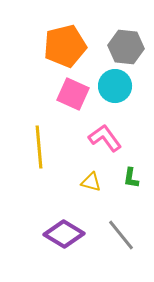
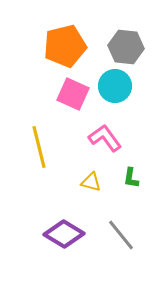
yellow line: rotated 9 degrees counterclockwise
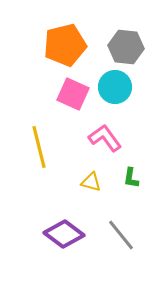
orange pentagon: moved 1 px up
cyan circle: moved 1 px down
purple diamond: rotated 6 degrees clockwise
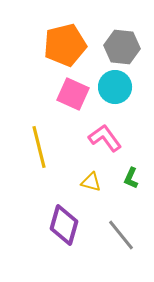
gray hexagon: moved 4 px left
green L-shape: rotated 15 degrees clockwise
purple diamond: moved 9 px up; rotated 69 degrees clockwise
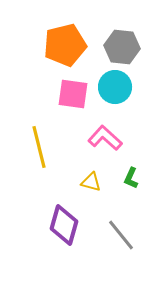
pink square: rotated 16 degrees counterclockwise
pink L-shape: rotated 12 degrees counterclockwise
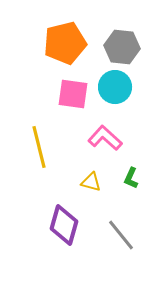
orange pentagon: moved 2 px up
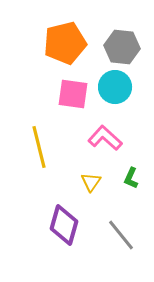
yellow triangle: rotated 50 degrees clockwise
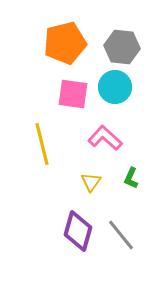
yellow line: moved 3 px right, 3 px up
purple diamond: moved 14 px right, 6 px down
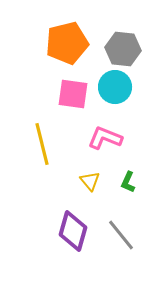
orange pentagon: moved 2 px right
gray hexagon: moved 1 px right, 2 px down
pink L-shape: rotated 20 degrees counterclockwise
green L-shape: moved 3 px left, 4 px down
yellow triangle: moved 1 px left, 1 px up; rotated 15 degrees counterclockwise
purple diamond: moved 5 px left
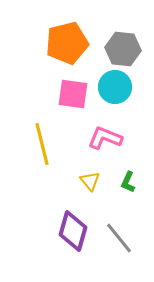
gray line: moved 2 px left, 3 px down
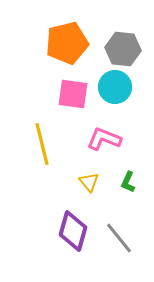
pink L-shape: moved 1 px left, 1 px down
yellow triangle: moved 1 px left, 1 px down
